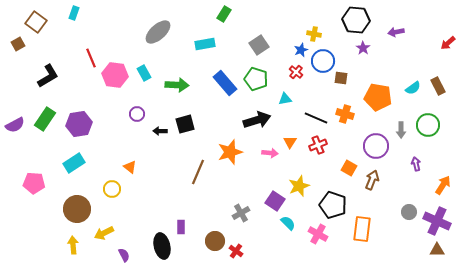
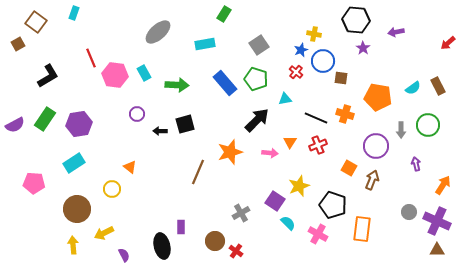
black arrow at (257, 120): rotated 28 degrees counterclockwise
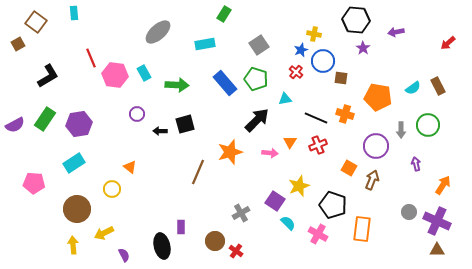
cyan rectangle at (74, 13): rotated 24 degrees counterclockwise
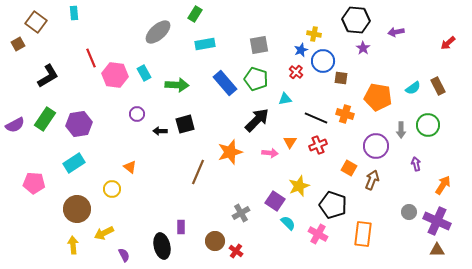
green rectangle at (224, 14): moved 29 px left
gray square at (259, 45): rotated 24 degrees clockwise
orange rectangle at (362, 229): moved 1 px right, 5 px down
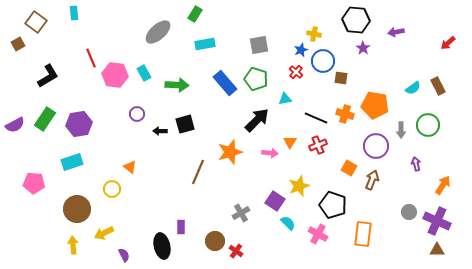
orange pentagon at (378, 97): moved 3 px left, 8 px down
cyan rectangle at (74, 163): moved 2 px left, 1 px up; rotated 15 degrees clockwise
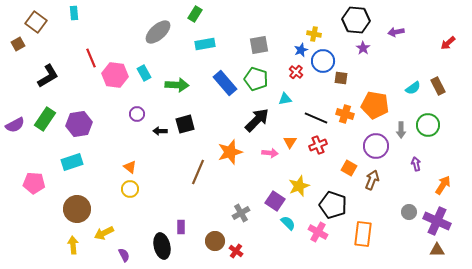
yellow circle at (112, 189): moved 18 px right
pink cross at (318, 234): moved 2 px up
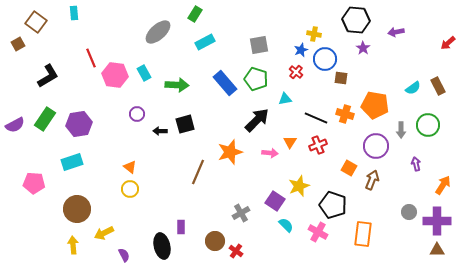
cyan rectangle at (205, 44): moved 2 px up; rotated 18 degrees counterclockwise
blue circle at (323, 61): moved 2 px right, 2 px up
purple cross at (437, 221): rotated 24 degrees counterclockwise
cyan semicircle at (288, 223): moved 2 px left, 2 px down
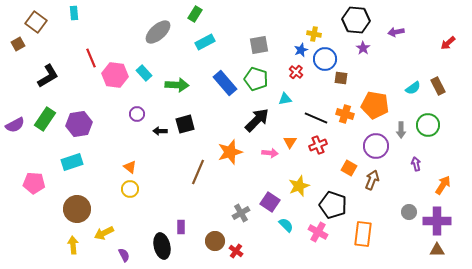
cyan rectangle at (144, 73): rotated 14 degrees counterclockwise
purple square at (275, 201): moved 5 px left, 1 px down
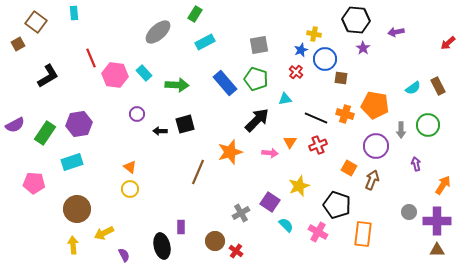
green rectangle at (45, 119): moved 14 px down
black pentagon at (333, 205): moved 4 px right
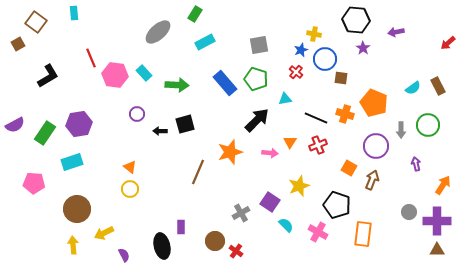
orange pentagon at (375, 105): moved 1 px left, 2 px up; rotated 12 degrees clockwise
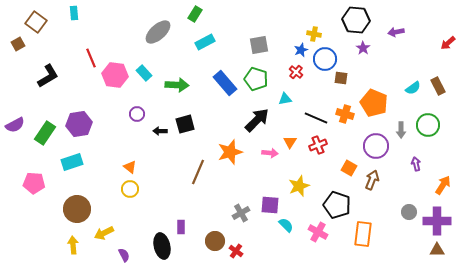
purple square at (270, 202): moved 3 px down; rotated 30 degrees counterclockwise
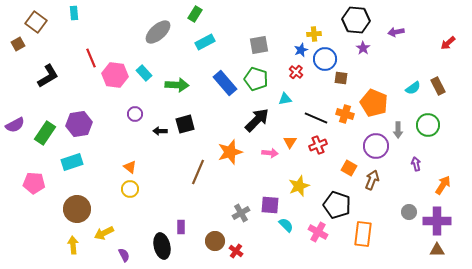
yellow cross at (314, 34): rotated 16 degrees counterclockwise
purple circle at (137, 114): moved 2 px left
gray arrow at (401, 130): moved 3 px left
